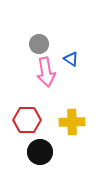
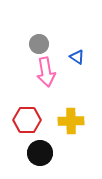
blue triangle: moved 6 px right, 2 px up
yellow cross: moved 1 px left, 1 px up
black circle: moved 1 px down
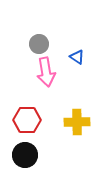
yellow cross: moved 6 px right, 1 px down
black circle: moved 15 px left, 2 px down
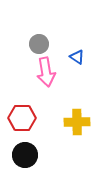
red hexagon: moved 5 px left, 2 px up
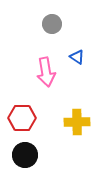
gray circle: moved 13 px right, 20 px up
